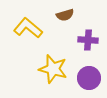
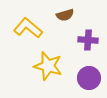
yellow star: moved 5 px left, 3 px up
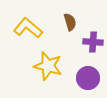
brown semicircle: moved 5 px right, 7 px down; rotated 90 degrees counterclockwise
purple cross: moved 5 px right, 2 px down
purple circle: moved 1 px left
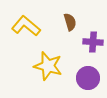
yellow L-shape: moved 2 px left, 2 px up
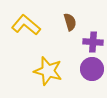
yellow L-shape: moved 1 px up
yellow star: moved 5 px down
purple circle: moved 4 px right, 9 px up
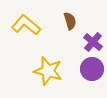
brown semicircle: moved 1 px up
purple cross: rotated 36 degrees clockwise
